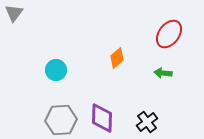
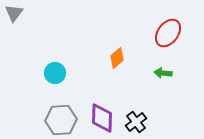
red ellipse: moved 1 px left, 1 px up
cyan circle: moved 1 px left, 3 px down
black cross: moved 11 px left
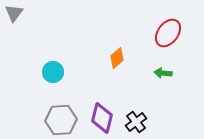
cyan circle: moved 2 px left, 1 px up
purple diamond: rotated 12 degrees clockwise
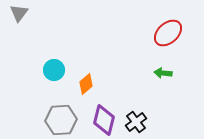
gray triangle: moved 5 px right
red ellipse: rotated 12 degrees clockwise
orange diamond: moved 31 px left, 26 px down
cyan circle: moved 1 px right, 2 px up
purple diamond: moved 2 px right, 2 px down
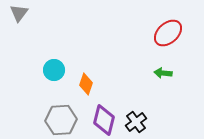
orange diamond: rotated 30 degrees counterclockwise
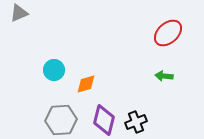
gray triangle: rotated 30 degrees clockwise
green arrow: moved 1 px right, 3 px down
orange diamond: rotated 55 degrees clockwise
black cross: rotated 15 degrees clockwise
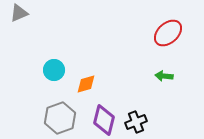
gray hexagon: moved 1 px left, 2 px up; rotated 16 degrees counterclockwise
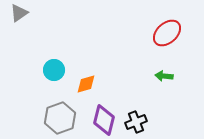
gray triangle: rotated 12 degrees counterclockwise
red ellipse: moved 1 px left
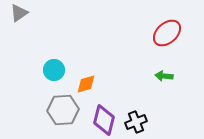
gray hexagon: moved 3 px right, 8 px up; rotated 16 degrees clockwise
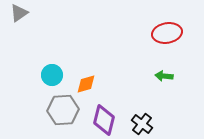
red ellipse: rotated 32 degrees clockwise
cyan circle: moved 2 px left, 5 px down
black cross: moved 6 px right, 2 px down; rotated 30 degrees counterclockwise
